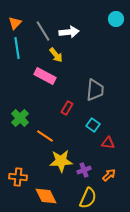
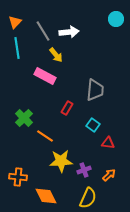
orange triangle: moved 1 px up
green cross: moved 4 px right
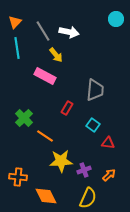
white arrow: rotated 18 degrees clockwise
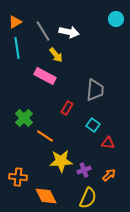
orange triangle: rotated 16 degrees clockwise
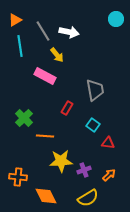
orange triangle: moved 2 px up
cyan line: moved 3 px right, 2 px up
yellow arrow: moved 1 px right
gray trapezoid: rotated 15 degrees counterclockwise
orange line: rotated 30 degrees counterclockwise
yellow semicircle: rotated 35 degrees clockwise
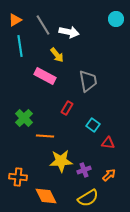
gray line: moved 6 px up
gray trapezoid: moved 7 px left, 9 px up
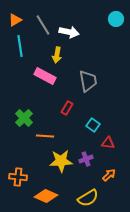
yellow arrow: rotated 49 degrees clockwise
purple cross: moved 2 px right, 11 px up
orange diamond: rotated 40 degrees counterclockwise
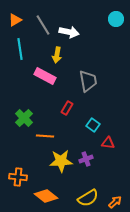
cyan line: moved 3 px down
orange arrow: moved 6 px right, 27 px down
orange diamond: rotated 15 degrees clockwise
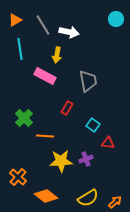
orange cross: rotated 36 degrees clockwise
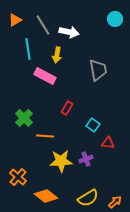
cyan circle: moved 1 px left
cyan line: moved 8 px right
gray trapezoid: moved 10 px right, 11 px up
